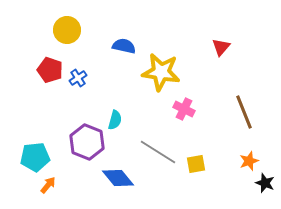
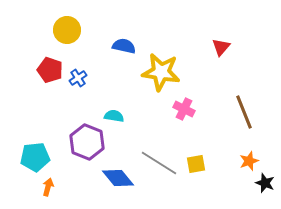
cyan semicircle: moved 1 px left, 4 px up; rotated 96 degrees counterclockwise
gray line: moved 1 px right, 11 px down
orange arrow: moved 2 px down; rotated 24 degrees counterclockwise
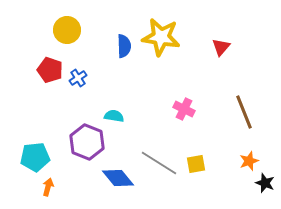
blue semicircle: rotated 75 degrees clockwise
yellow star: moved 35 px up
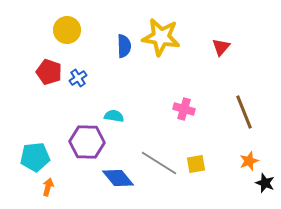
red pentagon: moved 1 px left, 2 px down
pink cross: rotated 10 degrees counterclockwise
purple hexagon: rotated 20 degrees counterclockwise
